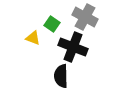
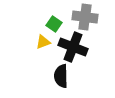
gray cross: rotated 20 degrees counterclockwise
green square: moved 2 px right
yellow triangle: moved 10 px right, 4 px down; rotated 42 degrees counterclockwise
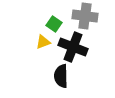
gray cross: moved 1 px up
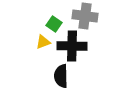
black cross: moved 1 px left, 1 px up; rotated 20 degrees counterclockwise
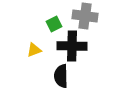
green square: rotated 28 degrees clockwise
yellow triangle: moved 9 px left, 8 px down
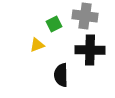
black cross: moved 18 px right, 4 px down
yellow triangle: moved 3 px right, 5 px up
black semicircle: moved 1 px up
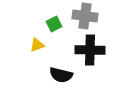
black semicircle: rotated 75 degrees counterclockwise
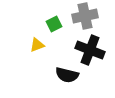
gray cross: rotated 20 degrees counterclockwise
black cross: rotated 20 degrees clockwise
black semicircle: moved 6 px right
